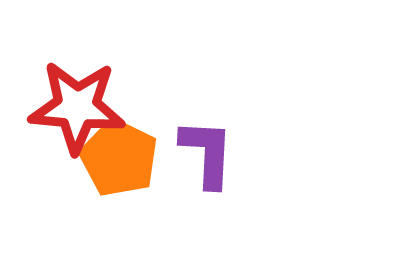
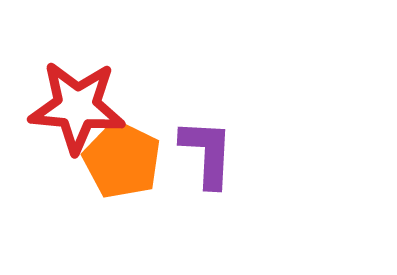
orange pentagon: moved 3 px right, 2 px down
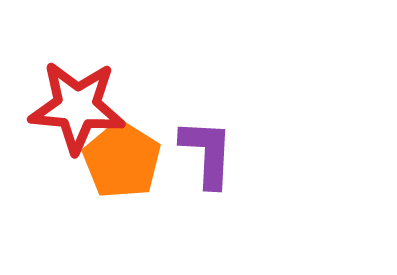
orange pentagon: rotated 6 degrees clockwise
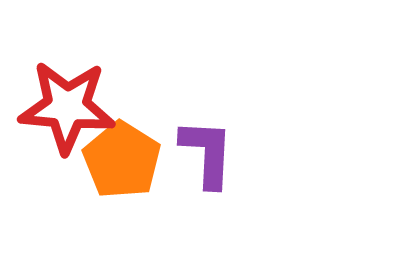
red star: moved 10 px left
